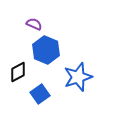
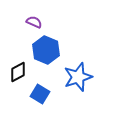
purple semicircle: moved 2 px up
blue square: rotated 24 degrees counterclockwise
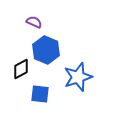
black diamond: moved 3 px right, 3 px up
blue square: rotated 24 degrees counterclockwise
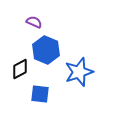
black diamond: moved 1 px left
blue star: moved 1 px right, 5 px up
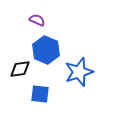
purple semicircle: moved 3 px right, 2 px up
black diamond: rotated 20 degrees clockwise
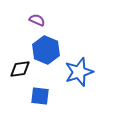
blue square: moved 2 px down
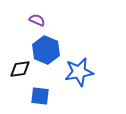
blue star: rotated 8 degrees clockwise
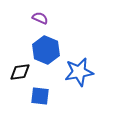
purple semicircle: moved 3 px right, 2 px up
black diamond: moved 3 px down
